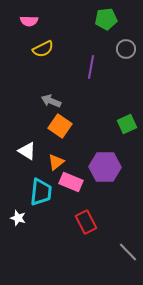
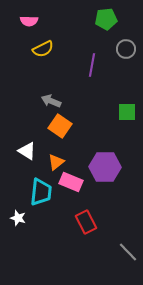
purple line: moved 1 px right, 2 px up
green square: moved 12 px up; rotated 24 degrees clockwise
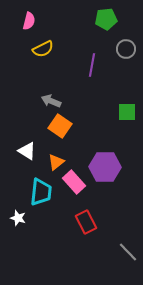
pink semicircle: rotated 78 degrees counterclockwise
pink rectangle: moved 3 px right; rotated 25 degrees clockwise
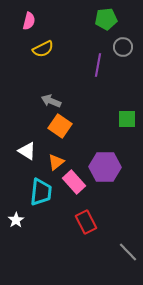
gray circle: moved 3 px left, 2 px up
purple line: moved 6 px right
green square: moved 7 px down
white star: moved 2 px left, 2 px down; rotated 21 degrees clockwise
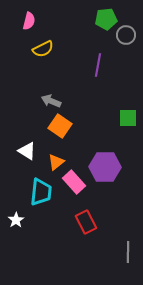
gray circle: moved 3 px right, 12 px up
green square: moved 1 px right, 1 px up
gray line: rotated 45 degrees clockwise
